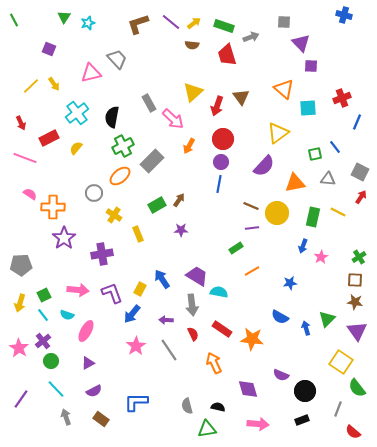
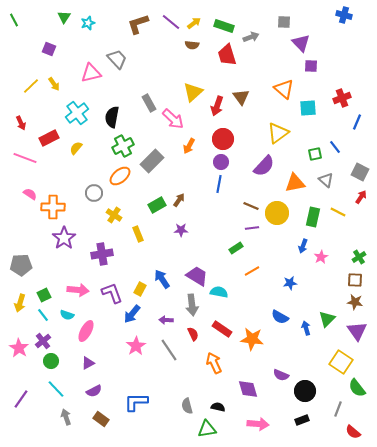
gray triangle at (328, 179): moved 2 px left, 1 px down; rotated 35 degrees clockwise
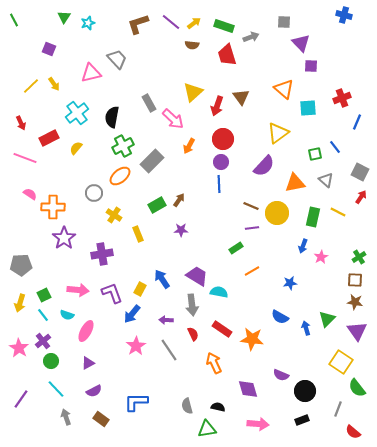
blue line at (219, 184): rotated 12 degrees counterclockwise
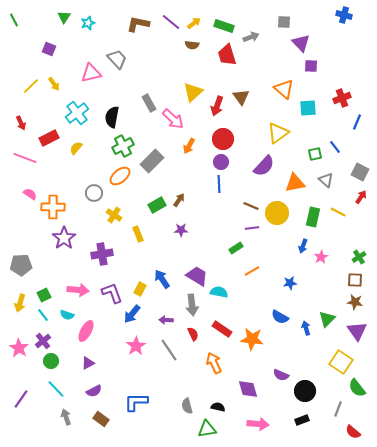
brown L-shape at (138, 24): rotated 30 degrees clockwise
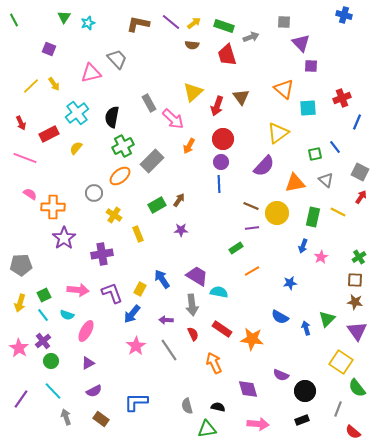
red rectangle at (49, 138): moved 4 px up
cyan line at (56, 389): moved 3 px left, 2 px down
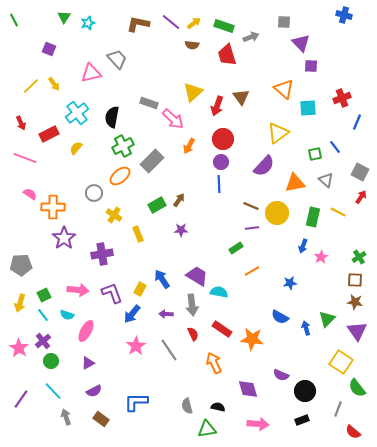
gray rectangle at (149, 103): rotated 42 degrees counterclockwise
purple arrow at (166, 320): moved 6 px up
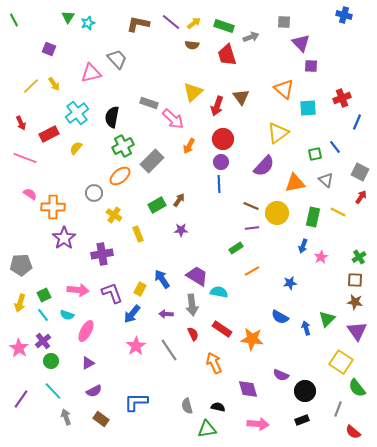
green triangle at (64, 17): moved 4 px right
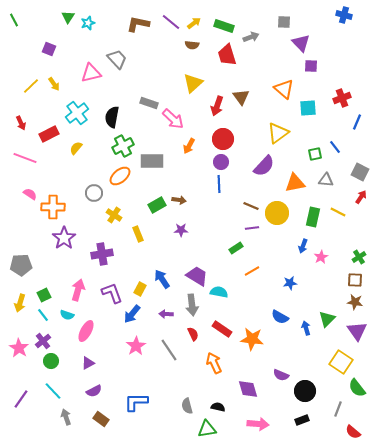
yellow triangle at (193, 92): moved 9 px up
gray rectangle at (152, 161): rotated 45 degrees clockwise
gray triangle at (326, 180): rotated 35 degrees counterclockwise
brown arrow at (179, 200): rotated 64 degrees clockwise
pink arrow at (78, 290): rotated 80 degrees counterclockwise
